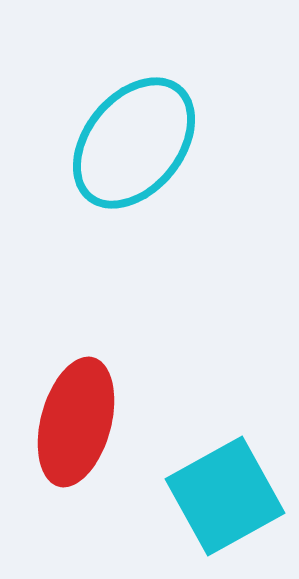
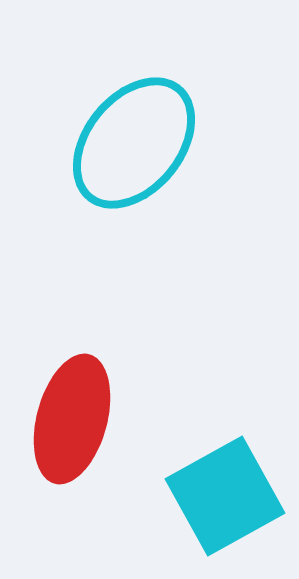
red ellipse: moved 4 px left, 3 px up
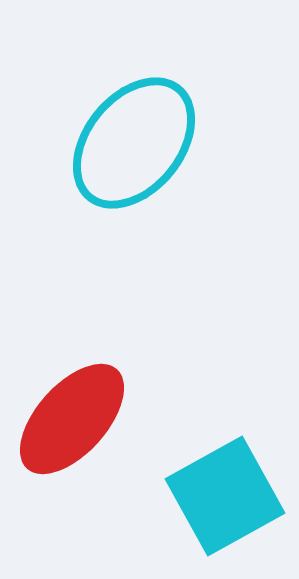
red ellipse: rotated 27 degrees clockwise
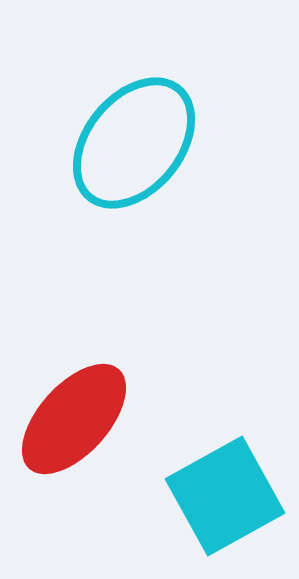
red ellipse: moved 2 px right
